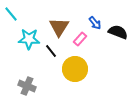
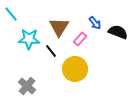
gray cross: rotated 18 degrees clockwise
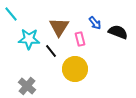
pink rectangle: rotated 56 degrees counterclockwise
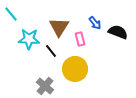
gray cross: moved 18 px right
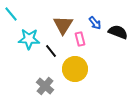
brown triangle: moved 4 px right, 2 px up
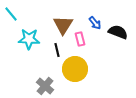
black line: moved 6 px right, 1 px up; rotated 24 degrees clockwise
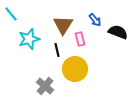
blue arrow: moved 3 px up
cyan star: rotated 20 degrees counterclockwise
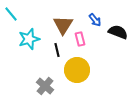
yellow circle: moved 2 px right, 1 px down
